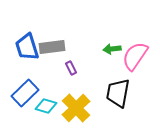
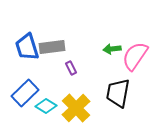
cyan diamond: rotated 15 degrees clockwise
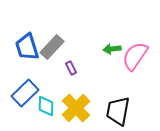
gray rectangle: rotated 40 degrees counterclockwise
black trapezoid: moved 18 px down
cyan diamond: rotated 60 degrees clockwise
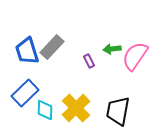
blue trapezoid: moved 4 px down
purple rectangle: moved 18 px right, 7 px up
cyan diamond: moved 1 px left, 4 px down
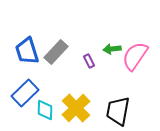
gray rectangle: moved 4 px right, 5 px down
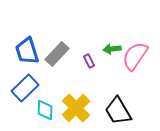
gray rectangle: moved 1 px right, 2 px down
blue rectangle: moved 5 px up
black trapezoid: rotated 40 degrees counterclockwise
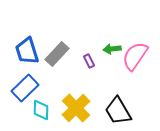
cyan diamond: moved 4 px left
